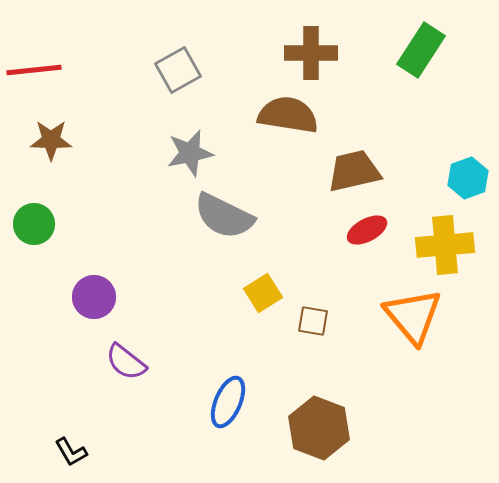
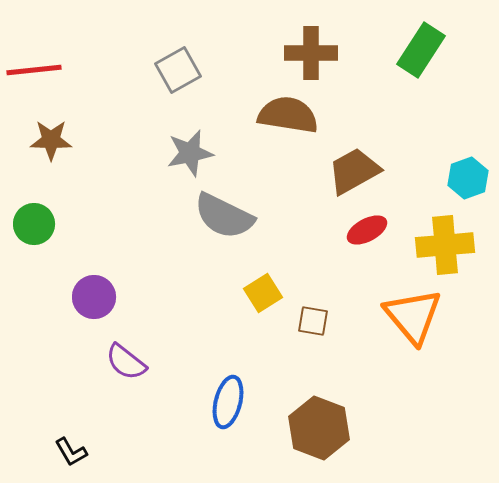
brown trapezoid: rotated 16 degrees counterclockwise
blue ellipse: rotated 9 degrees counterclockwise
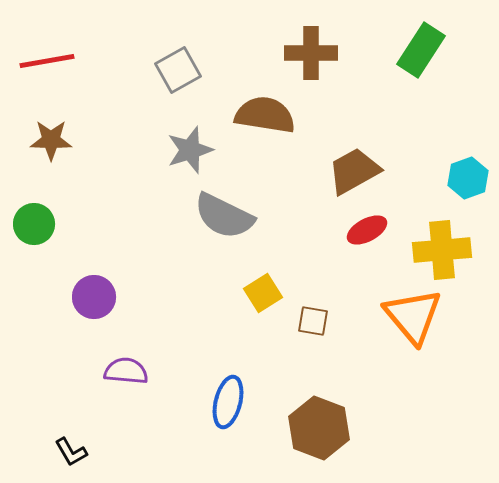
red line: moved 13 px right, 9 px up; rotated 4 degrees counterclockwise
brown semicircle: moved 23 px left
gray star: moved 3 px up; rotated 6 degrees counterclockwise
yellow cross: moved 3 px left, 5 px down
purple semicircle: moved 9 px down; rotated 147 degrees clockwise
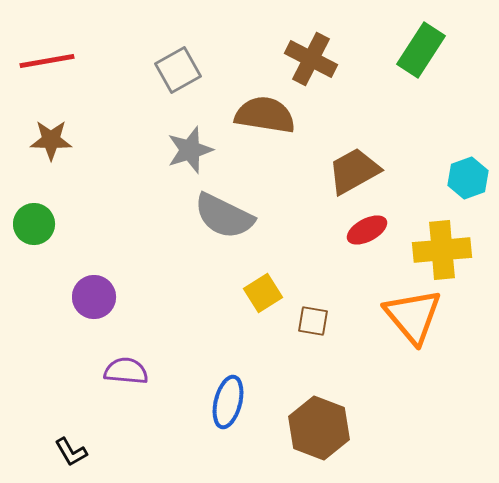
brown cross: moved 6 px down; rotated 27 degrees clockwise
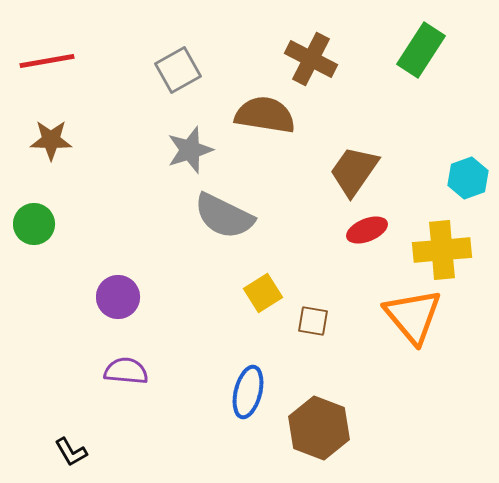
brown trapezoid: rotated 26 degrees counterclockwise
red ellipse: rotated 6 degrees clockwise
purple circle: moved 24 px right
blue ellipse: moved 20 px right, 10 px up
